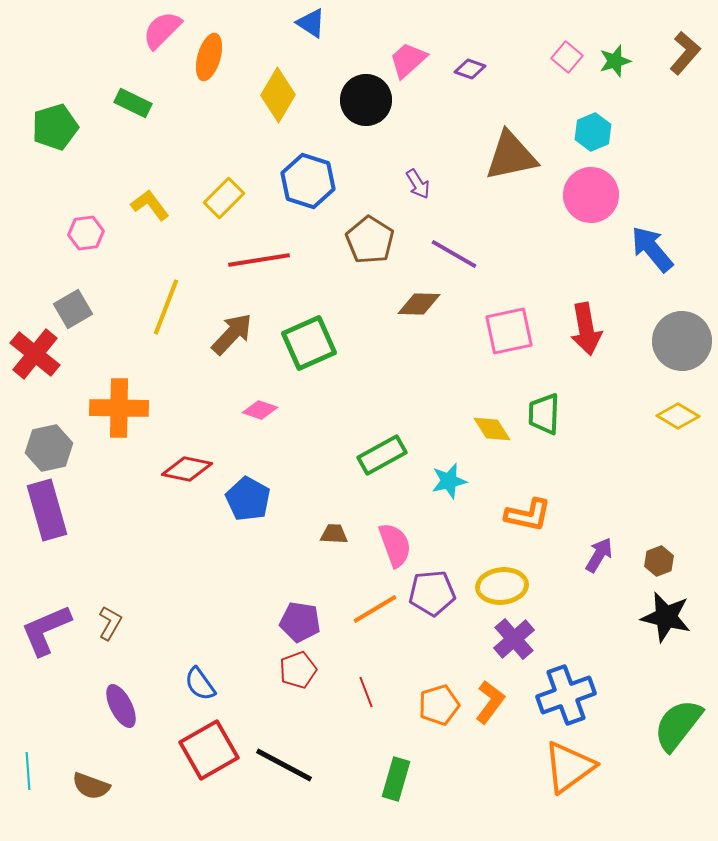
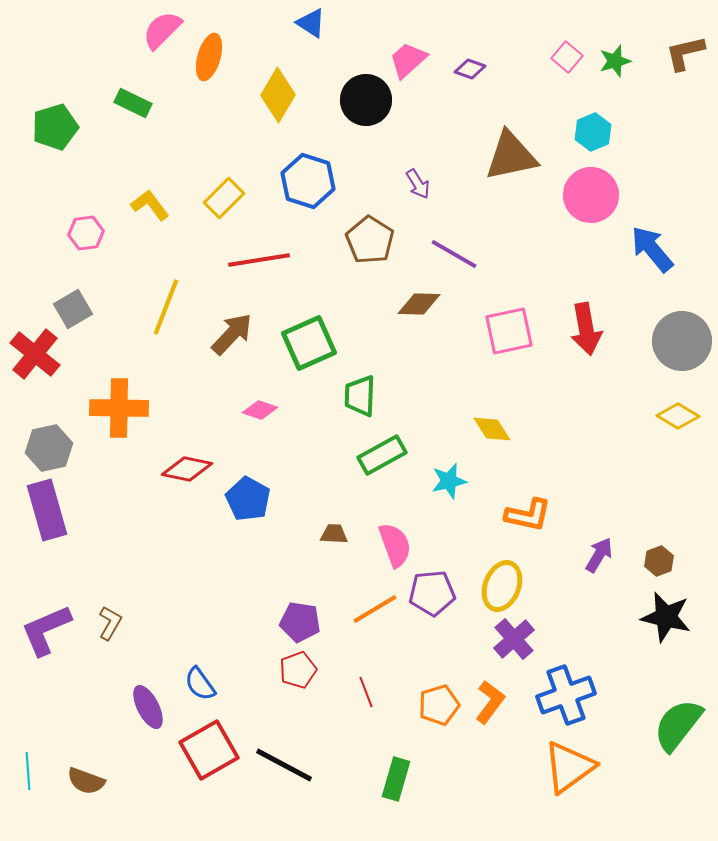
brown L-shape at (685, 53): rotated 144 degrees counterclockwise
green trapezoid at (544, 414): moved 184 px left, 18 px up
yellow ellipse at (502, 586): rotated 63 degrees counterclockwise
purple ellipse at (121, 706): moved 27 px right, 1 px down
brown semicircle at (91, 786): moved 5 px left, 5 px up
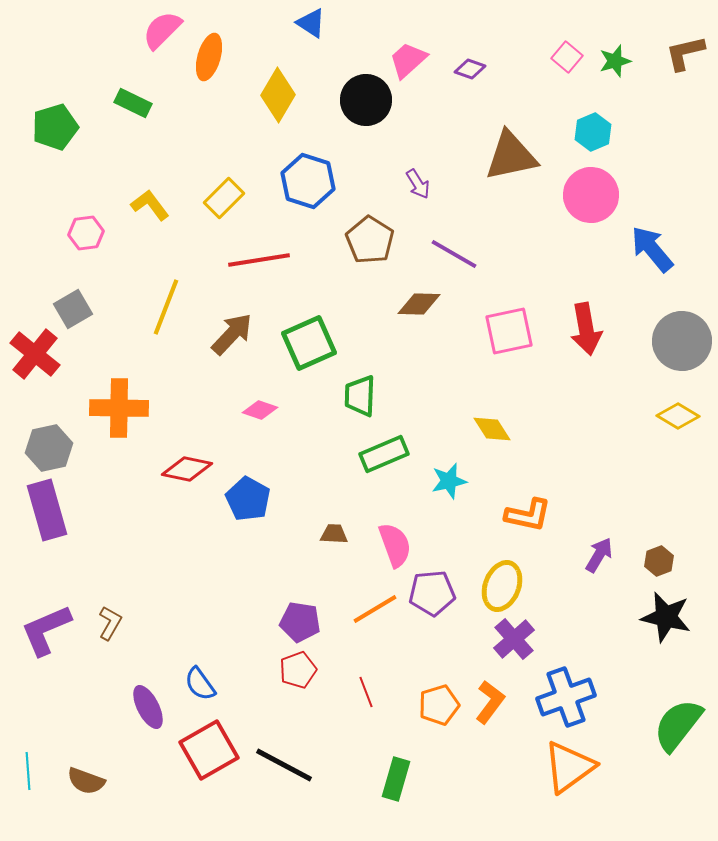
green rectangle at (382, 455): moved 2 px right, 1 px up; rotated 6 degrees clockwise
blue cross at (566, 695): moved 2 px down
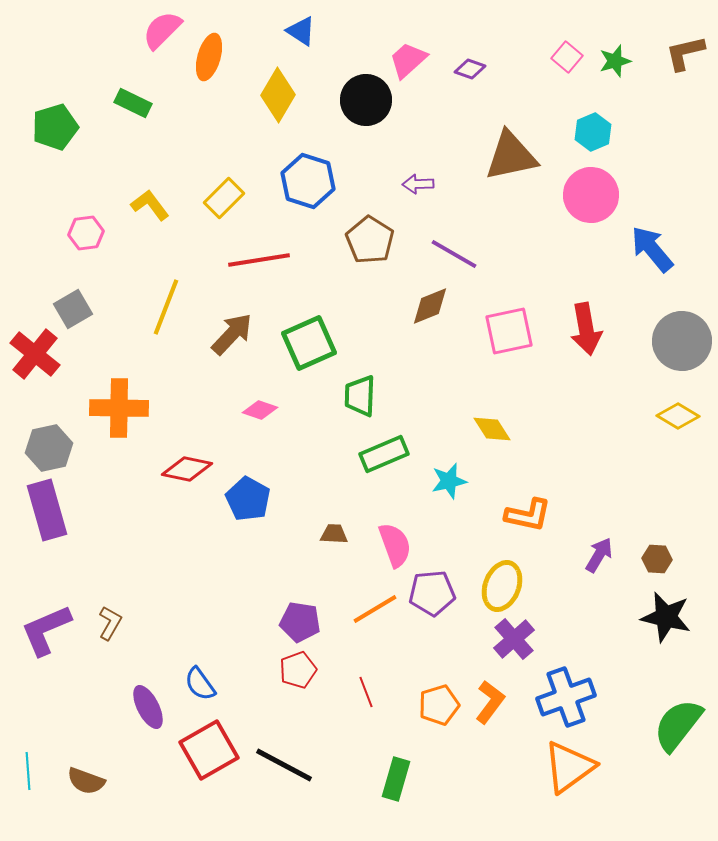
blue triangle at (311, 23): moved 10 px left, 8 px down
purple arrow at (418, 184): rotated 120 degrees clockwise
brown diamond at (419, 304): moved 11 px right, 2 px down; rotated 24 degrees counterclockwise
brown hexagon at (659, 561): moved 2 px left, 2 px up; rotated 24 degrees clockwise
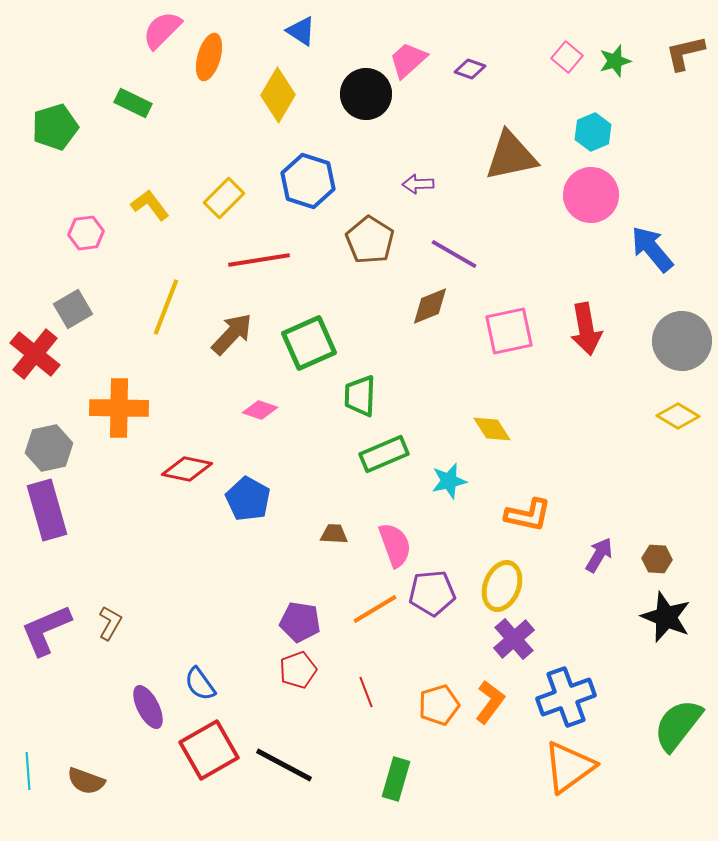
black circle at (366, 100): moved 6 px up
black star at (666, 617): rotated 9 degrees clockwise
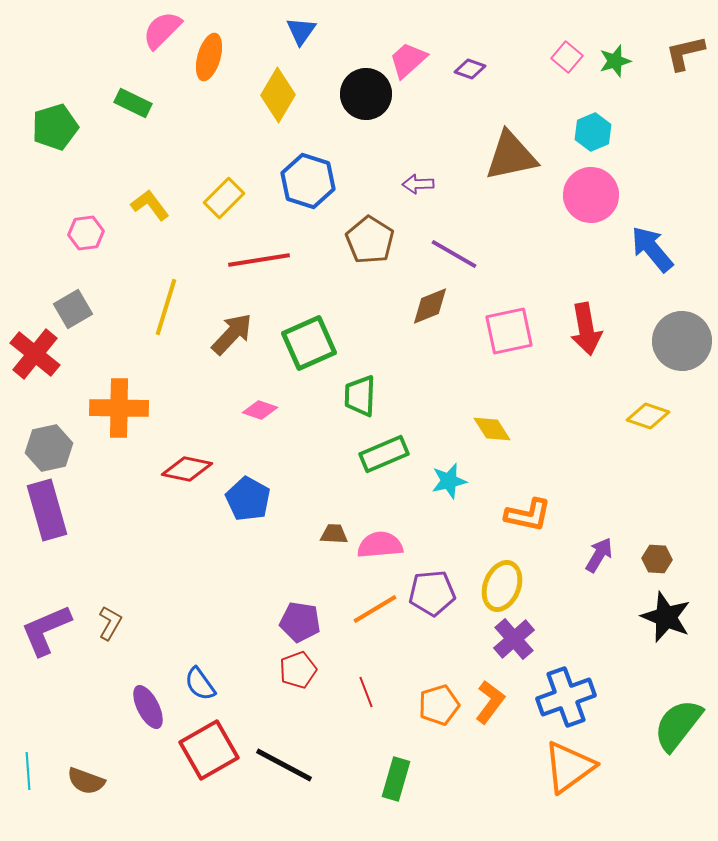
blue triangle at (301, 31): rotated 32 degrees clockwise
yellow line at (166, 307): rotated 4 degrees counterclockwise
yellow diamond at (678, 416): moved 30 px left; rotated 12 degrees counterclockwise
pink semicircle at (395, 545): moved 15 px left; rotated 75 degrees counterclockwise
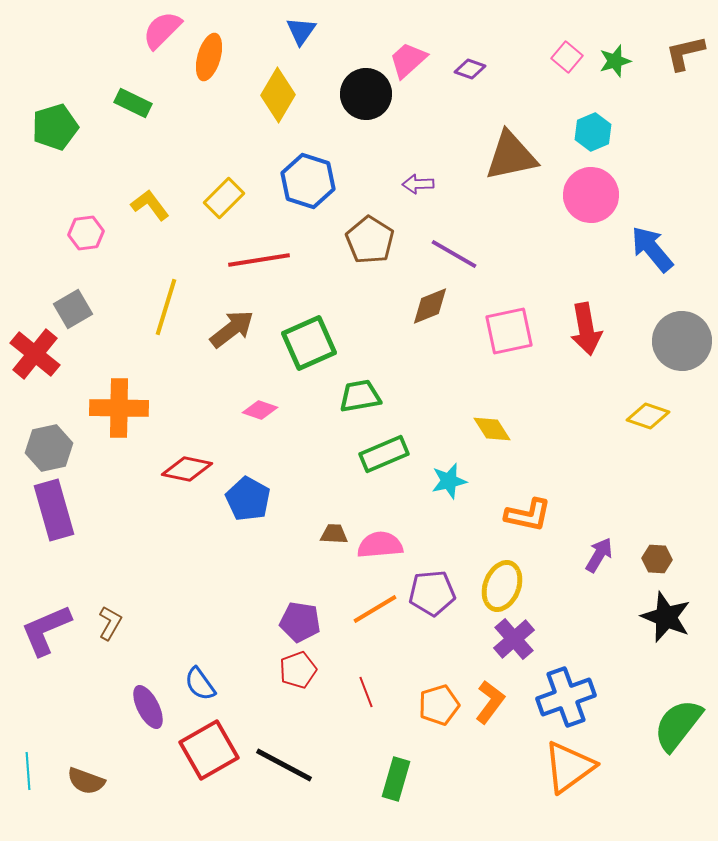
brown arrow at (232, 334): moved 5 px up; rotated 9 degrees clockwise
green trapezoid at (360, 396): rotated 78 degrees clockwise
purple rectangle at (47, 510): moved 7 px right
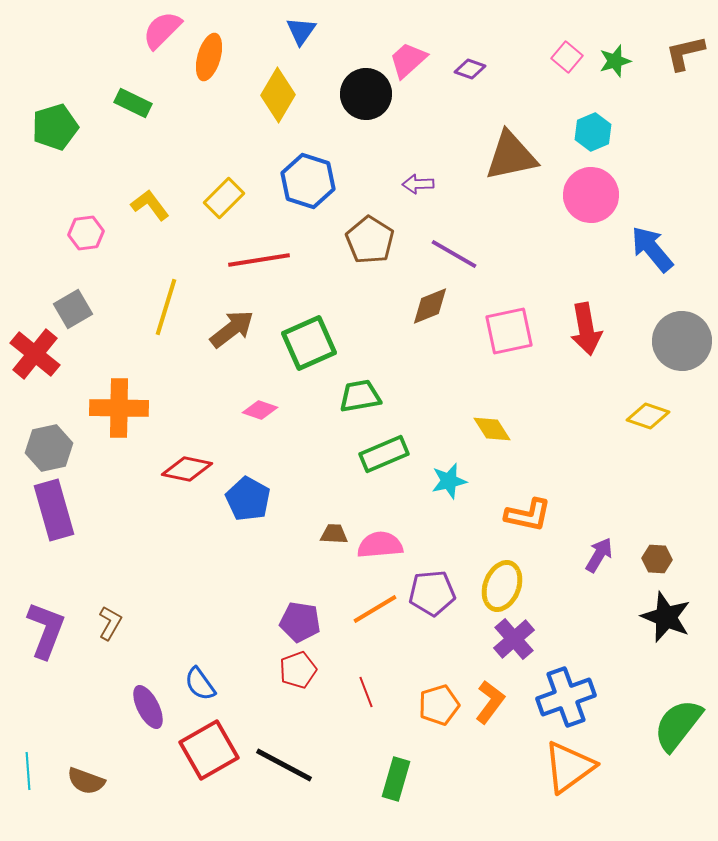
purple L-shape at (46, 630): rotated 134 degrees clockwise
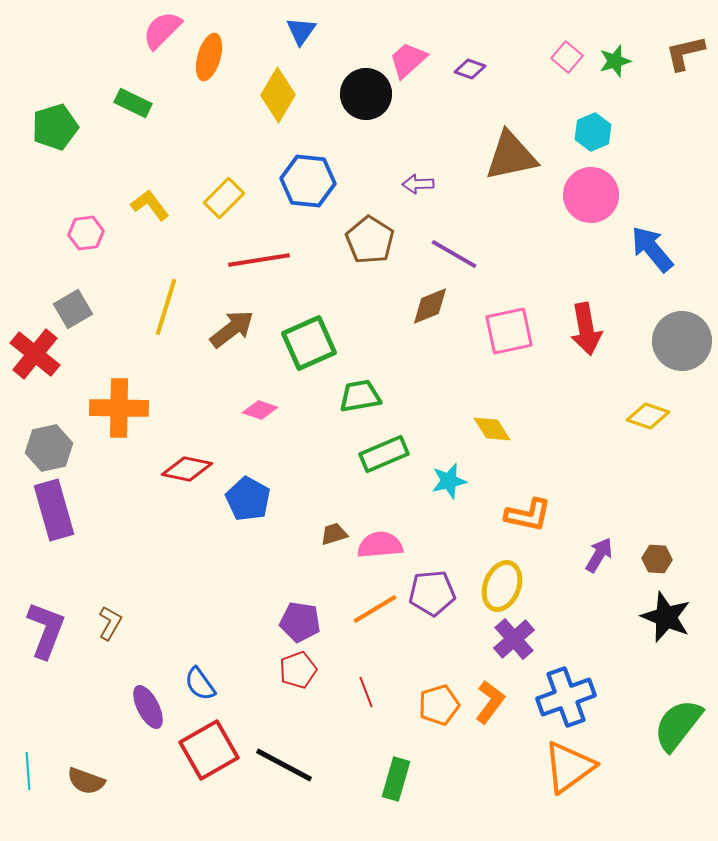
blue hexagon at (308, 181): rotated 12 degrees counterclockwise
brown trapezoid at (334, 534): rotated 20 degrees counterclockwise
